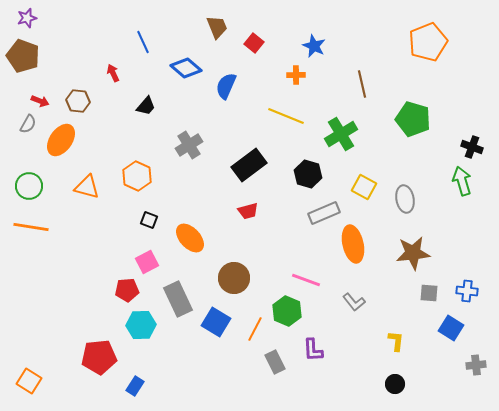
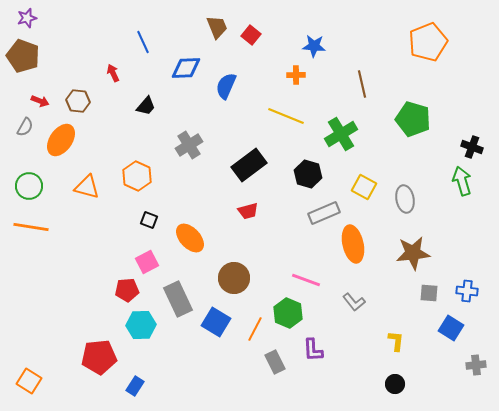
red square at (254, 43): moved 3 px left, 8 px up
blue star at (314, 46): rotated 20 degrees counterclockwise
blue diamond at (186, 68): rotated 44 degrees counterclockwise
gray semicircle at (28, 124): moved 3 px left, 3 px down
green hexagon at (287, 311): moved 1 px right, 2 px down
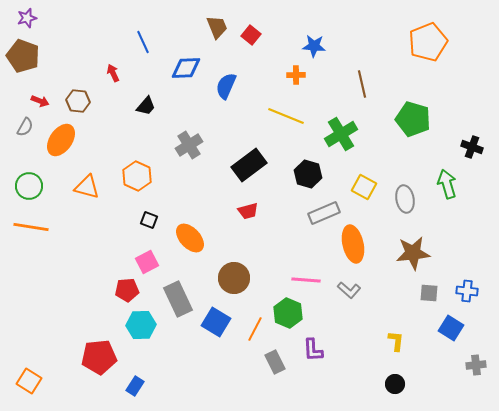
green arrow at (462, 181): moved 15 px left, 3 px down
pink line at (306, 280): rotated 16 degrees counterclockwise
gray L-shape at (354, 302): moved 5 px left, 12 px up; rotated 10 degrees counterclockwise
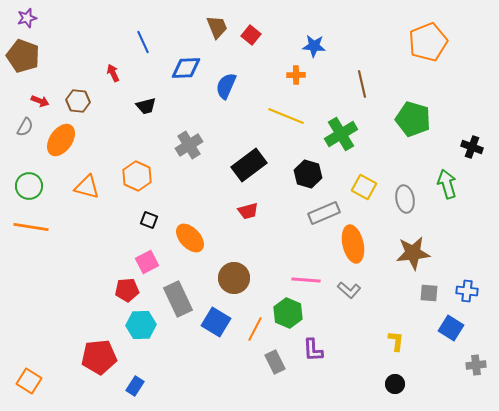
black trapezoid at (146, 106): rotated 35 degrees clockwise
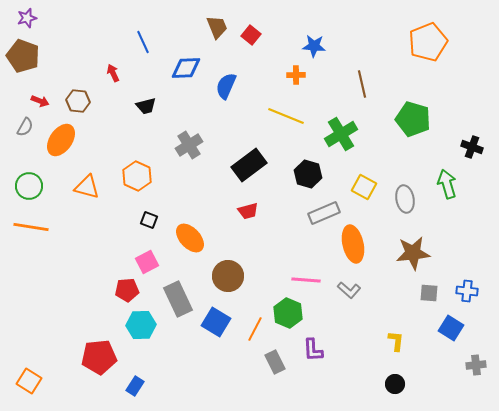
brown circle at (234, 278): moved 6 px left, 2 px up
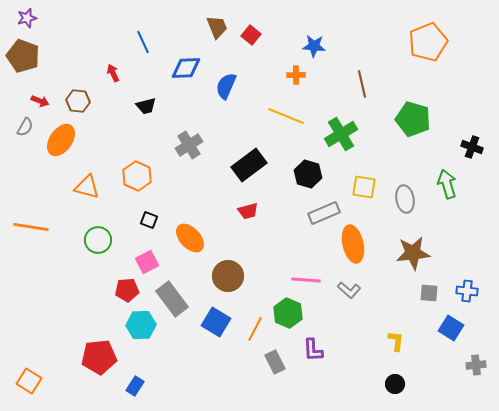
green circle at (29, 186): moved 69 px right, 54 px down
yellow square at (364, 187): rotated 20 degrees counterclockwise
gray rectangle at (178, 299): moved 6 px left; rotated 12 degrees counterclockwise
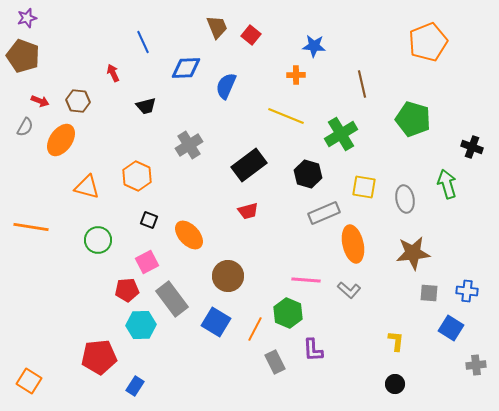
orange ellipse at (190, 238): moved 1 px left, 3 px up
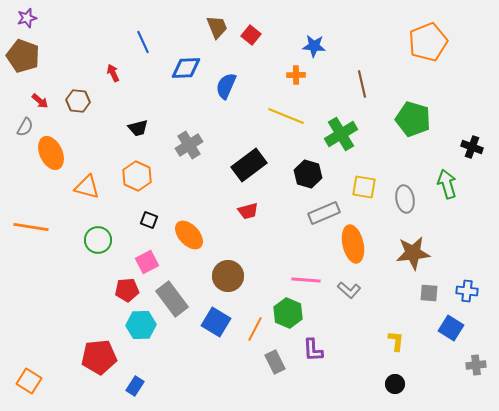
red arrow at (40, 101): rotated 18 degrees clockwise
black trapezoid at (146, 106): moved 8 px left, 22 px down
orange ellipse at (61, 140): moved 10 px left, 13 px down; rotated 60 degrees counterclockwise
